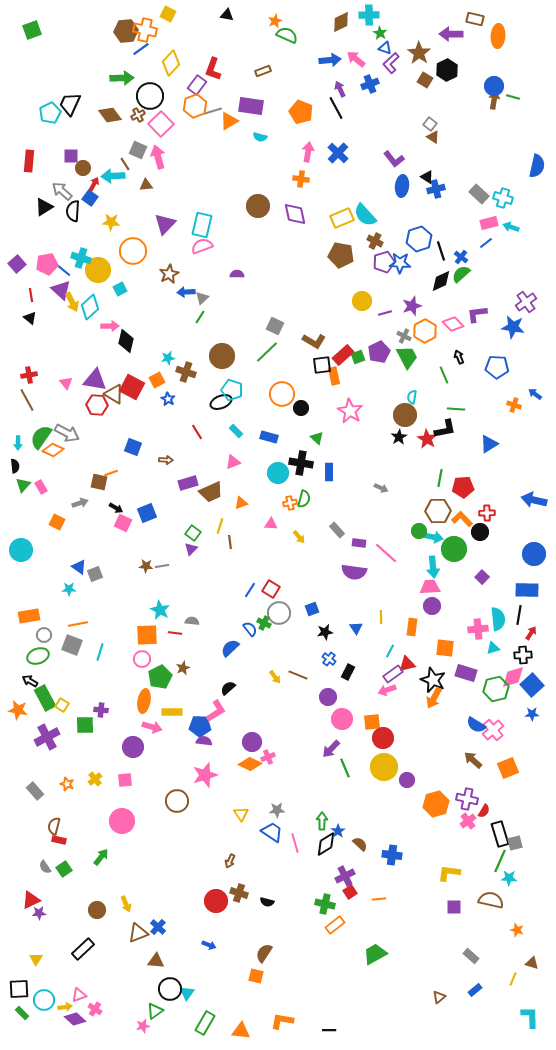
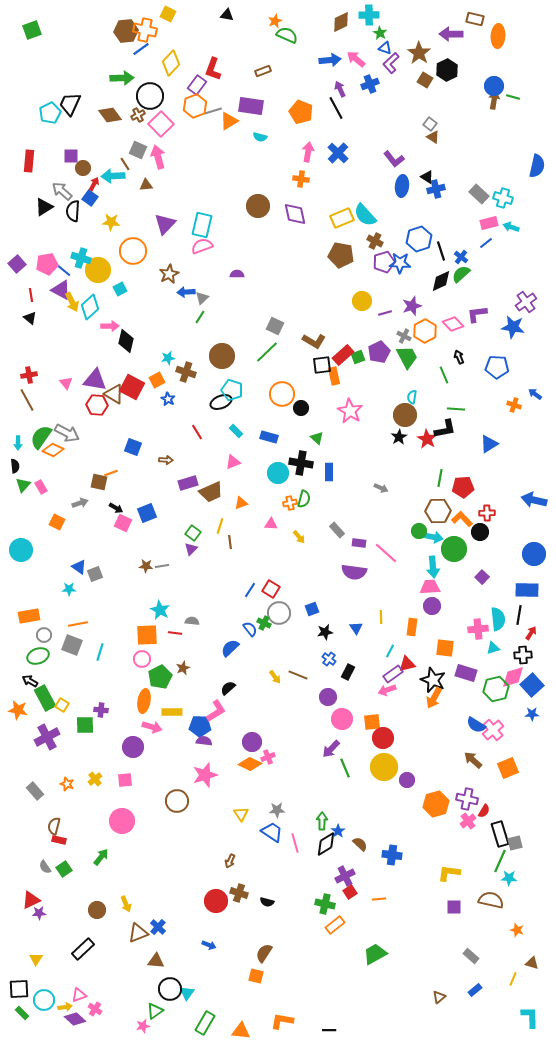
purple triangle at (61, 290): rotated 15 degrees counterclockwise
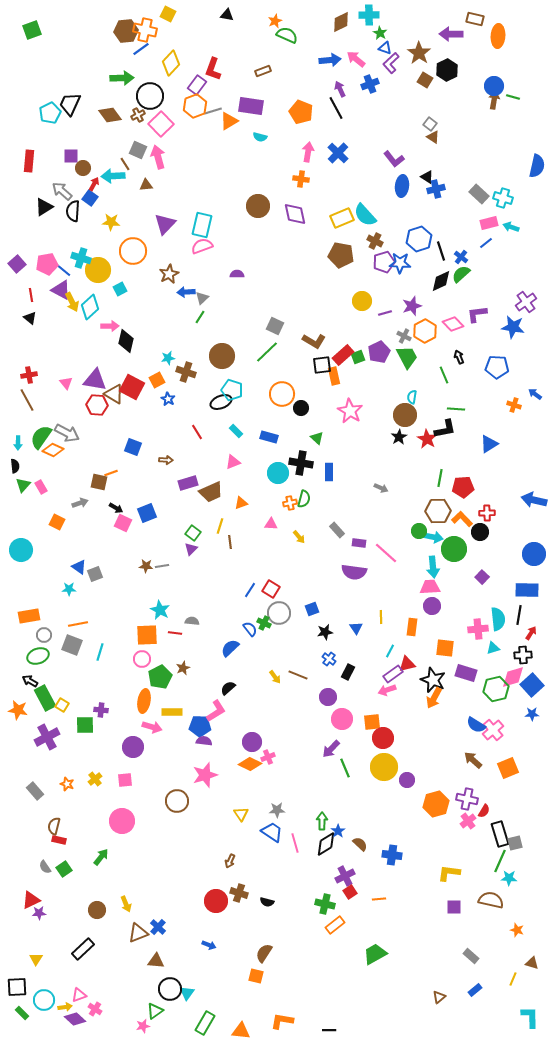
black square at (19, 989): moved 2 px left, 2 px up
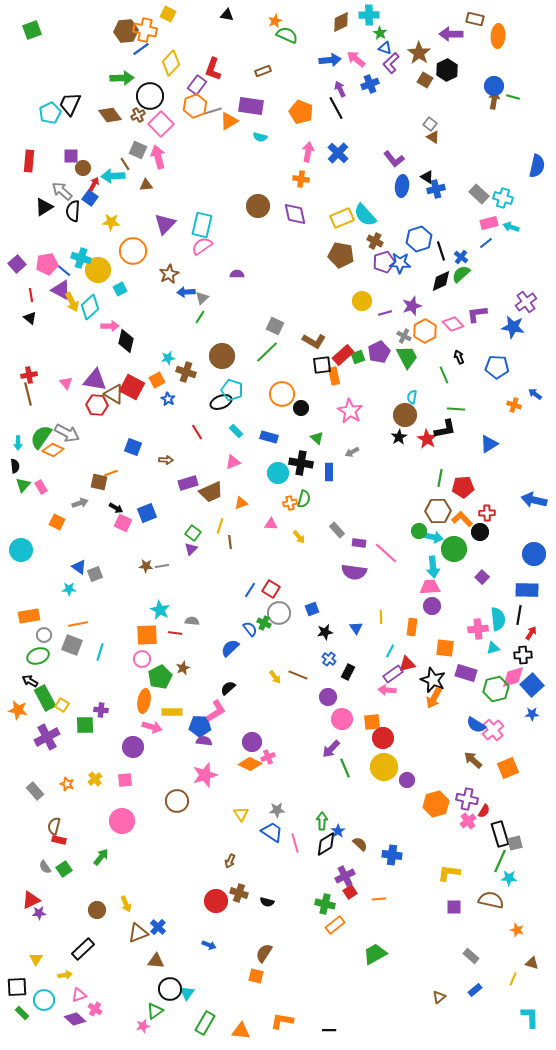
pink semicircle at (202, 246): rotated 15 degrees counterclockwise
brown line at (27, 400): moved 1 px right, 6 px up; rotated 15 degrees clockwise
gray arrow at (381, 488): moved 29 px left, 36 px up; rotated 128 degrees clockwise
pink arrow at (387, 690): rotated 24 degrees clockwise
yellow arrow at (65, 1007): moved 32 px up
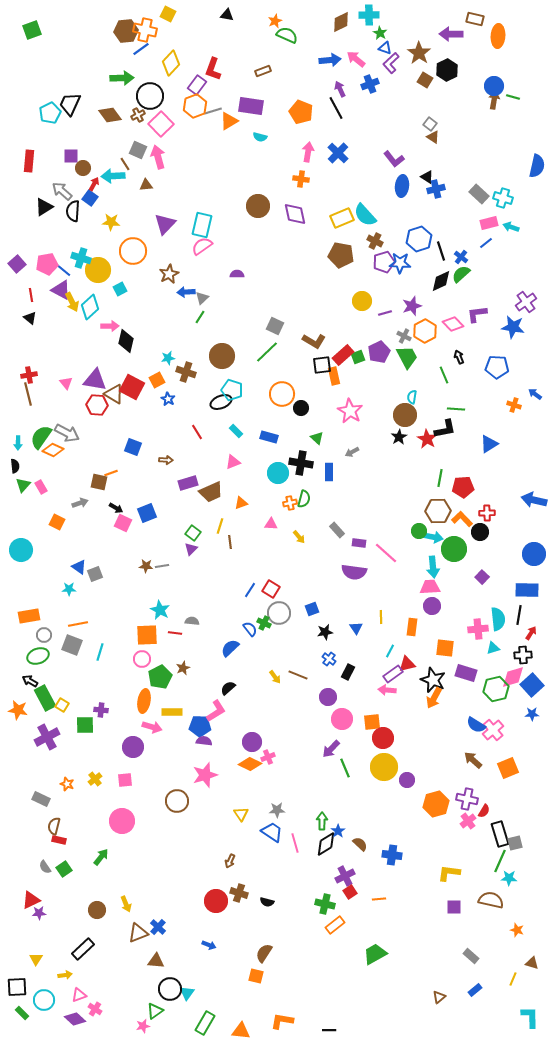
gray rectangle at (35, 791): moved 6 px right, 8 px down; rotated 24 degrees counterclockwise
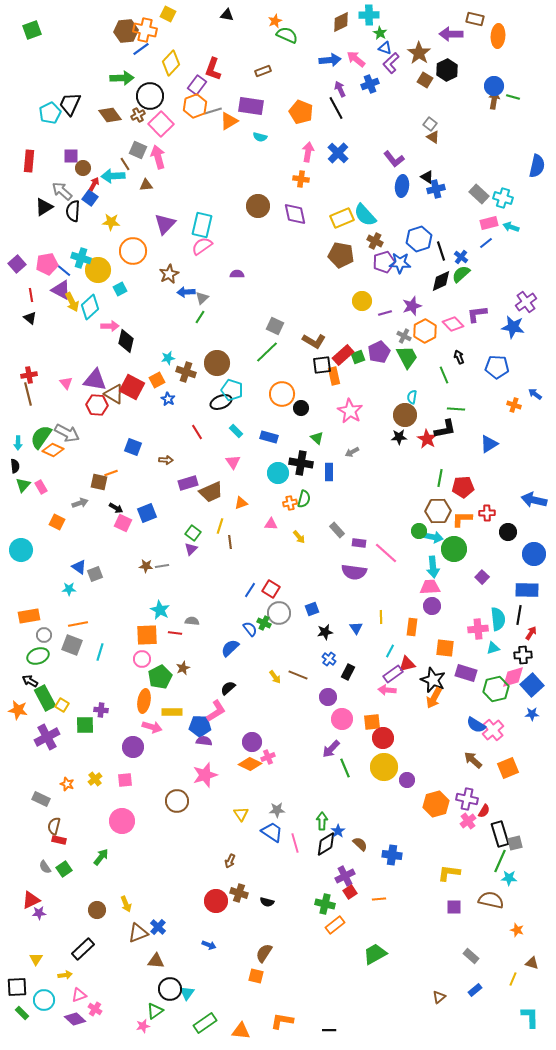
brown circle at (222, 356): moved 5 px left, 7 px down
black star at (399, 437): rotated 28 degrees clockwise
pink triangle at (233, 462): rotated 42 degrees counterclockwise
orange L-shape at (462, 519): rotated 45 degrees counterclockwise
black circle at (480, 532): moved 28 px right
green rectangle at (205, 1023): rotated 25 degrees clockwise
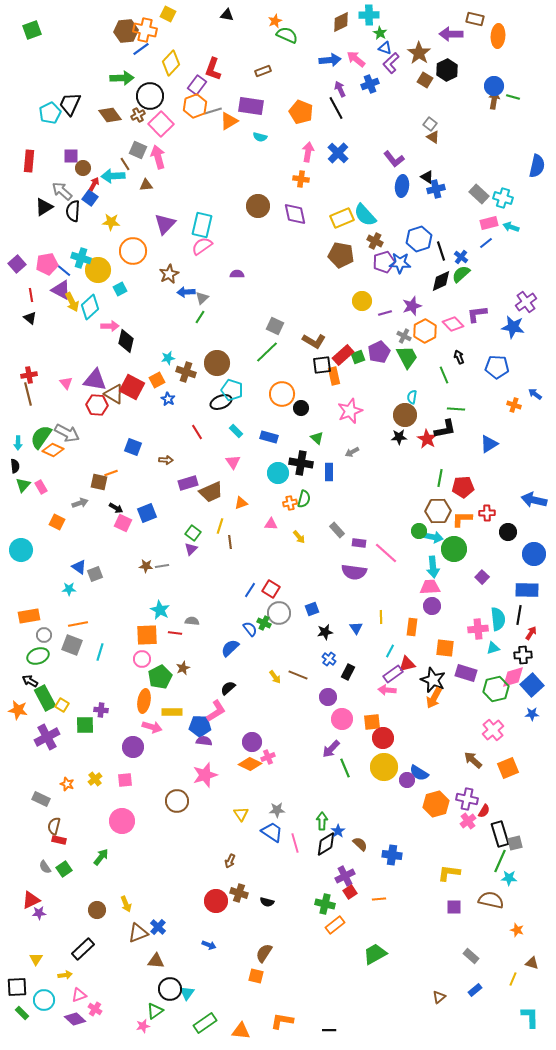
pink star at (350, 411): rotated 20 degrees clockwise
blue semicircle at (476, 725): moved 57 px left, 48 px down
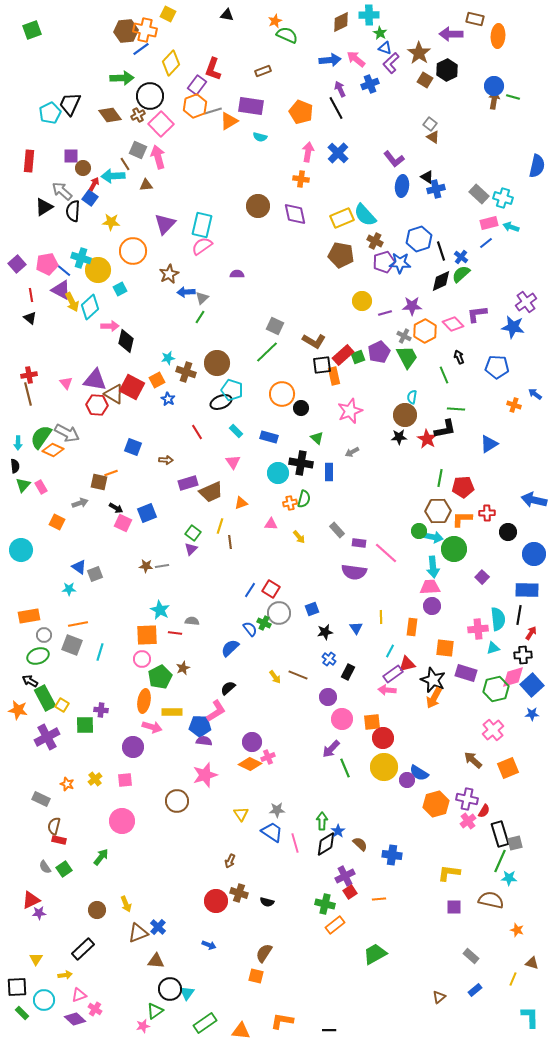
purple star at (412, 306): rotated 18 degrees clockwise
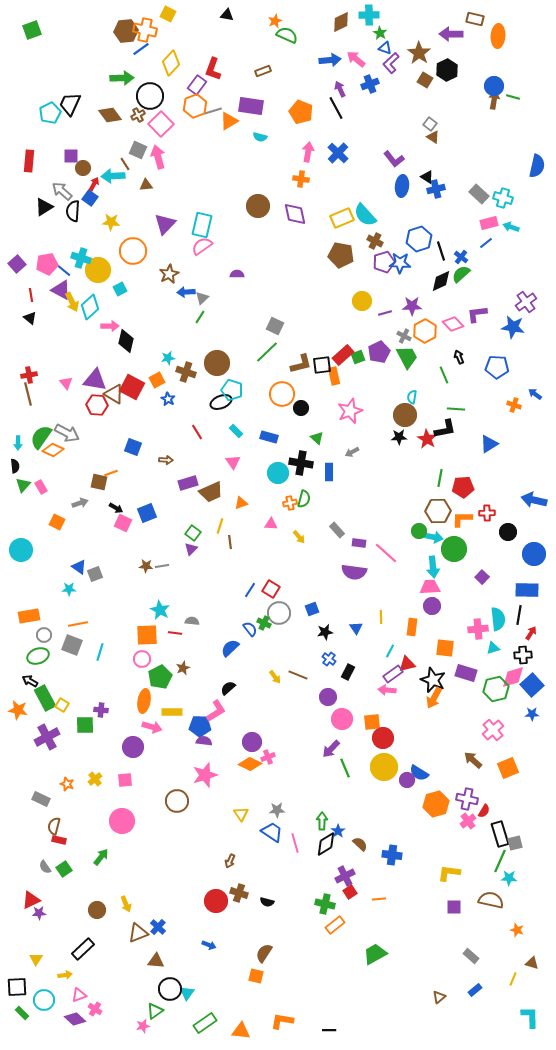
brown L-shape at (314, 341): moved 13 px left, 23 px down; rotated 45 degrees counterclockwise
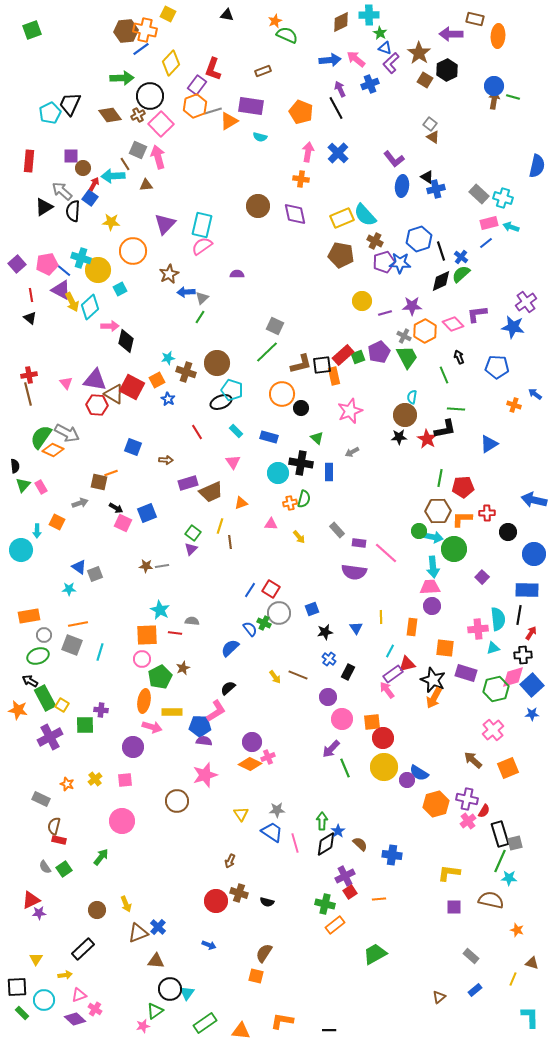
cyan arrow at (18, 443): moved 19 px right, 88 px down
pink arrow at (387, 690): rotated 48 degrees clockwise
purple cross at (47, 737): moved 3 px right
